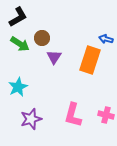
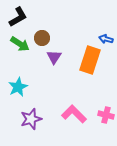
pink L-shape: moved 1 px right, 1 px up; rotated 120 degrees clockwise
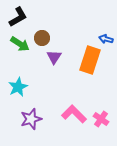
pink cross: moved 5 px left, 4 px down; rotated 21 degrees clockwise
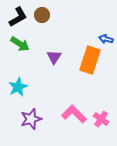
brown circle: moved 23 px up
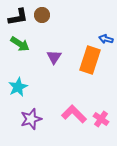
black L-shape: rotated 20 degrees clockwise
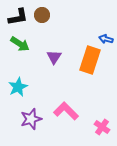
pink L-shape: moved 8 px left, 3 px up
pink cross: moved 1 px right, 8 px down
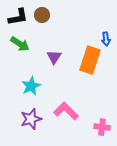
blue arrow: rotated 112 degrees counterclockwise
cyan star: moved 13 px right, 1 px up
pink cross: rotated 28 degrees counterclockwise
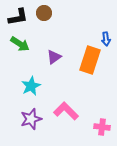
brown circle: moved 2 px right, 2 px up
purple triangle: rotated 21 degrees clockwise
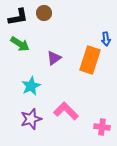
purple triangle: moved 1 px down
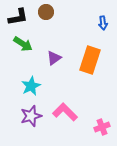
brown circle: moved 2 px right, 1 px up
blue arrow: moved 3 px left, 16 px up
green arrow: moved 3 px right
pink L-shape: moved 1 px left, 1 px down
purple star: moved 3 px up
pink cross: rotated 28 degrees counterclockwise
